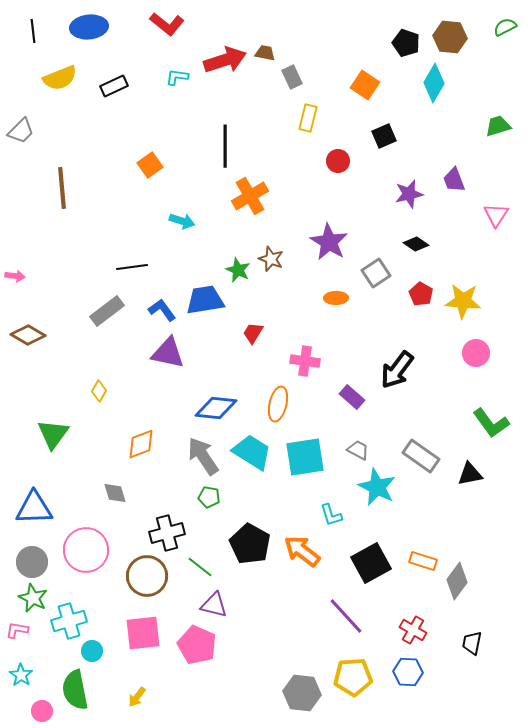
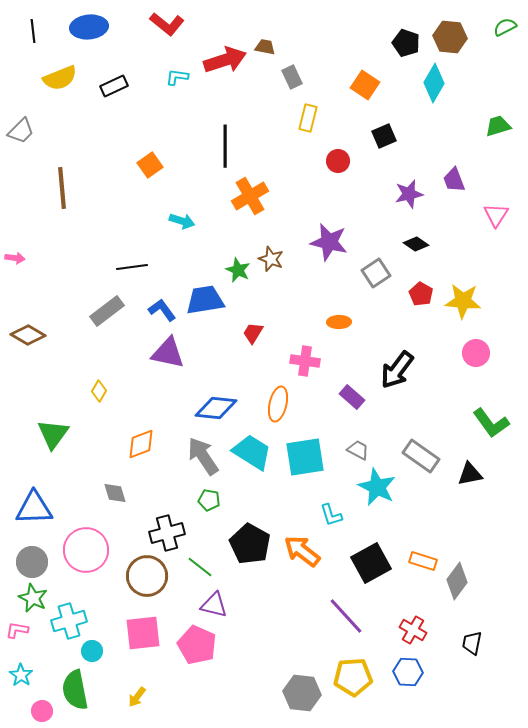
brown trapezoid at (265, 53): moved 6 px up
purple star at (329, 242): rotated 18 degrees counterclockwise
pink arrow at (15, 276): moved 18 px up
orange ellipse at (336, 298): moved 3 px right, 24 px down
green pentagon at (209, 497): moved 3 px down
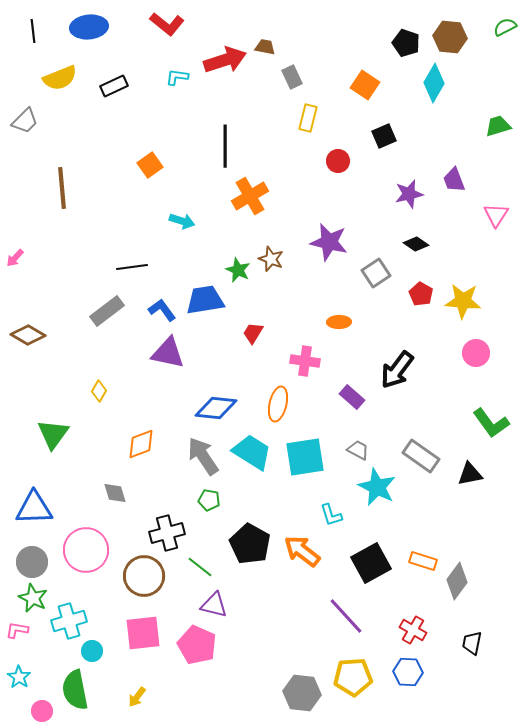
gray trapezoid at (21, 131): moved 4 px right, 10 px up
pink arrow at (15, 258): rotated 126 degrees clockwise
brown circle at (147, 576): moved 3 px left
cyan star at (21, 675): moved 2 px left, 2 px down
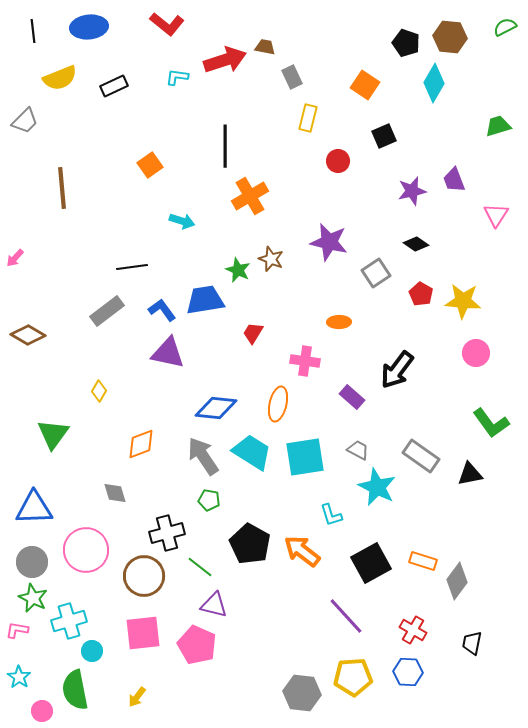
purple star at (409, 194): moved 3 px right, 3 px up
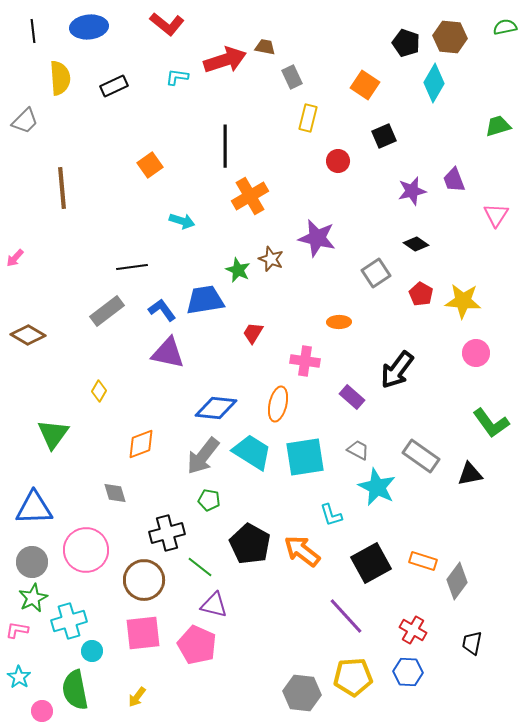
green semicircle at (505, 27): rotated 15 degrees clockwise
yellow semicircle at (60, 78): rotated 72 degrees counterclockwise
purple star at (329, 242): moved 12 px left, 4 px up
gray arrow at (203, 456): rotated 108 degrees counterclockwise
brown circle at (144, 576): moved 4 px down
green star at (33, 598): rotated 20 degrees clockwise
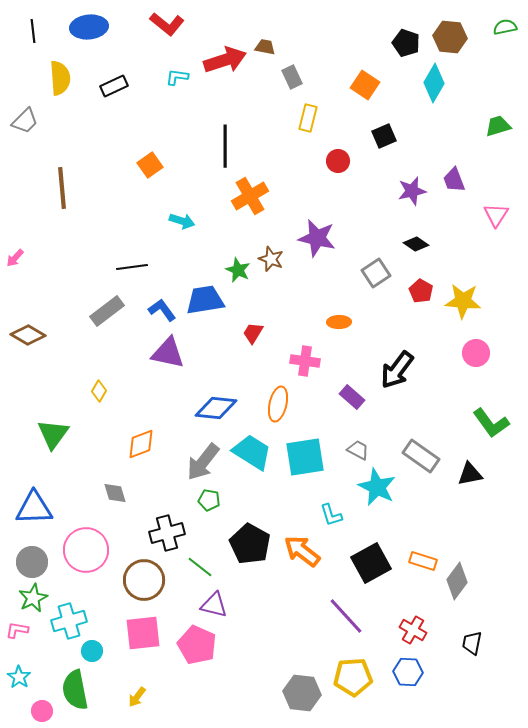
red pentagon at (421, 294): moved 3 px up
gray arrow at (203, 456): moved 6 px down
